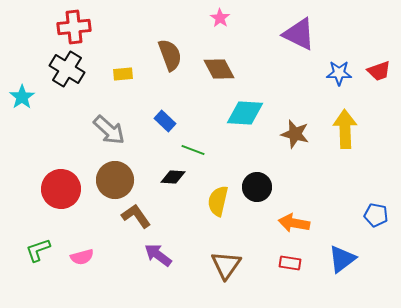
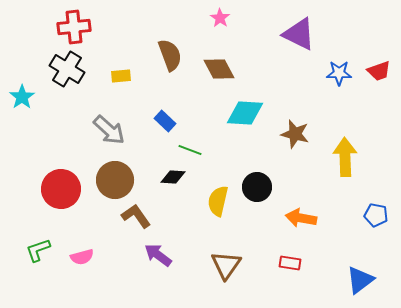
yellow rectangle: moved 2 px left, 2 px down
yellow arrow: moved 28 px down
green line: moved 3 px left
orange arrow: moved 7 px right, 5 px up
blue triangle: moved 18 px right, 21 px down
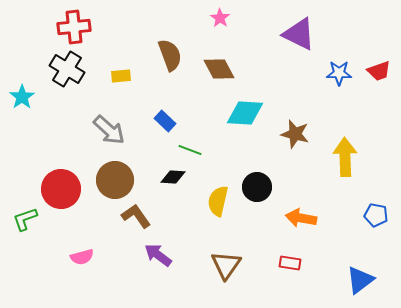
green L-shape: moved 13 px left, 31 px up
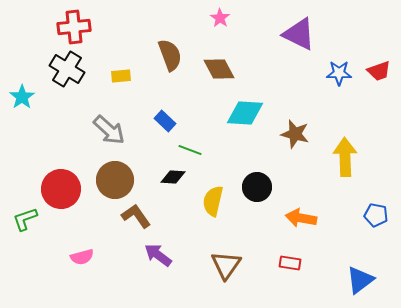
yellow semicircle: moved 5 px left
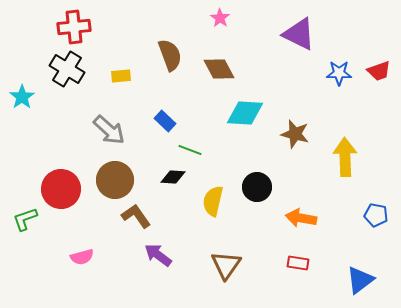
red rectangle: moved 8 px right
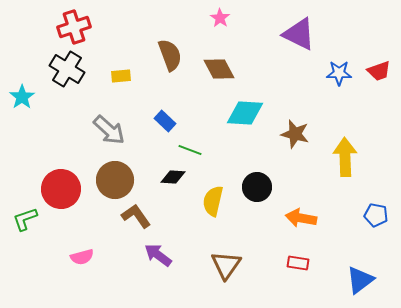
red cross: rotated 12 degrees counterclockwise
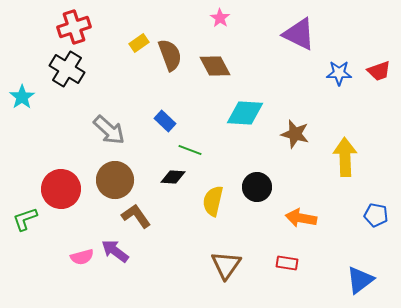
brown diamond: moved 4 px left, 3 px up
yellow rectangle: moved 18 px right, 33 px up; rotated 30 degrees counterclockwise
purple arrow: moved 43 px left, 4 px up
red rectangle: moved 11 px left
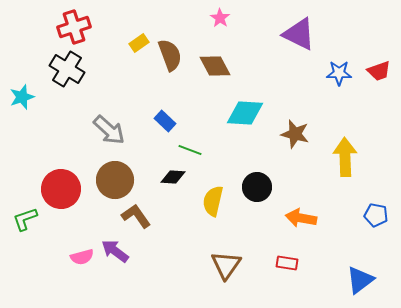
cyan star: rotated 15 degrees clockwise
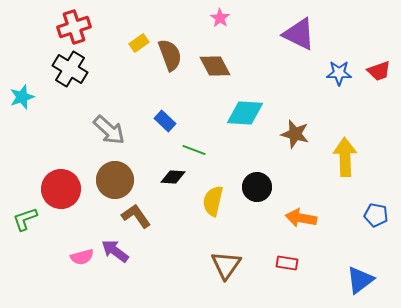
black cross: moved 3 px right
green line: moved 4 px right
